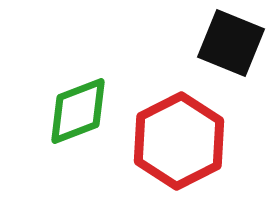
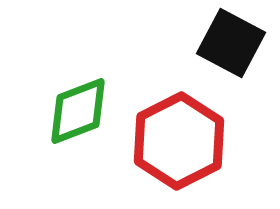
black square: rotated 6 degrees clockwise
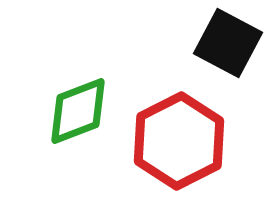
black square: moved 3 px left
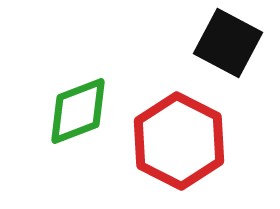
red hexagon: rotated 6 degrees counterclockwise
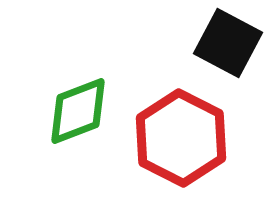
red hexagon: moved 2 px right, 3 px up
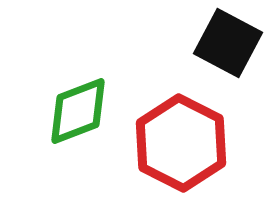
red hexagon: moved 5 px down
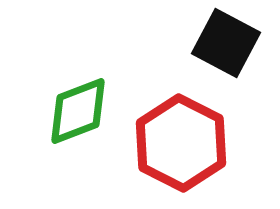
black square: moved 2 px left
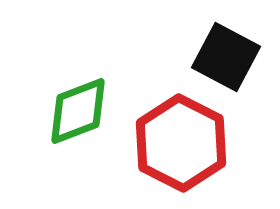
black square: moved 14 px down
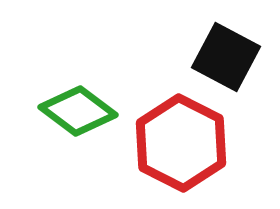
green diamond: rotated 58 degrees clockwise
